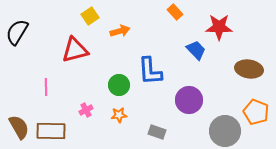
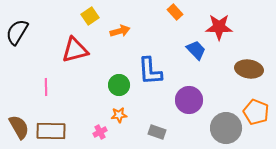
pink cross: moved 14 px right, 22 px down
gray circle: moved 1 px right, 3 px up
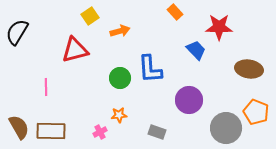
blue L-shape: moved 2 px up
green circle: moved 1 px right, 7 px up
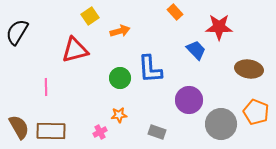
gray circle: moved 5 px left, 4 px up
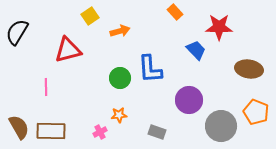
red triangle: moved 7 px left
gray circle: moved 2 px down
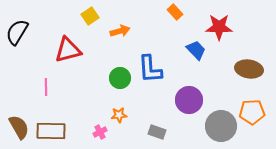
orange pentagon: moved 4 px left; rotated 25 degrees counterclockwise
